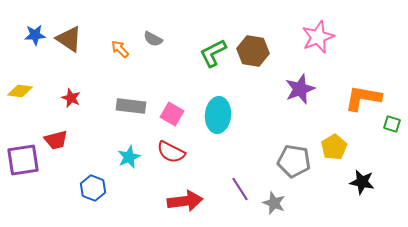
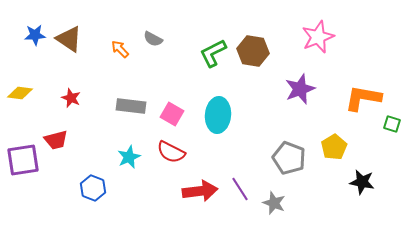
yellow diamond: moved 2 px down
gray pentagon: moved 5 px left, 3 px up; rotated 12 degrees clockwise
red arrow: moved 15 px right, 10 px up
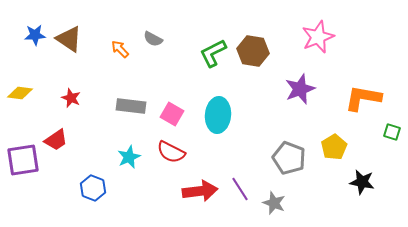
green square: moved 8 px down
red trapezoid: rotated 20 degrees counterclockwise
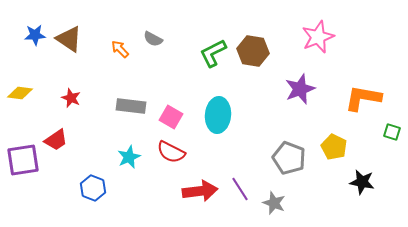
pink square: moved 1 px left, 3 px down
yellow pentagon: rotated 15 degrees counterclockwise
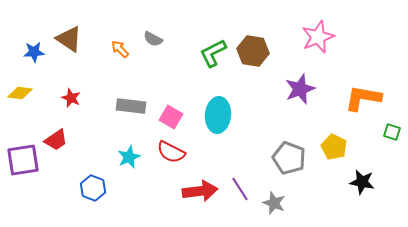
blue star: moved 1 px left, 17 px down
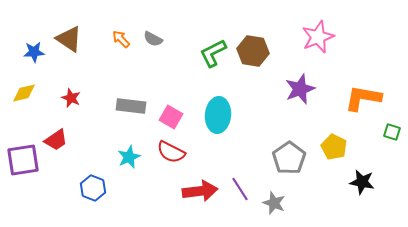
orange arrow: moved 1 px right, 10 px up
yellow diamond: moved 4 px right; rotated 20 degrees counterclockwise
gray pentagon: rotated 16 degrees clockwise
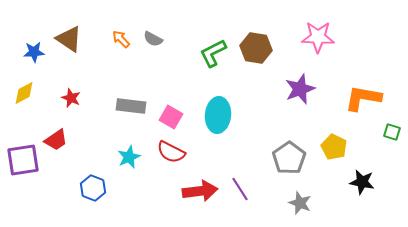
pink star: rotated 24 degrees clockwise
brown hexagon: moved 3 px right, 3 px up
yellow diamond: rotated 15 degrees counterclockwise
gray star: moved 26 px right
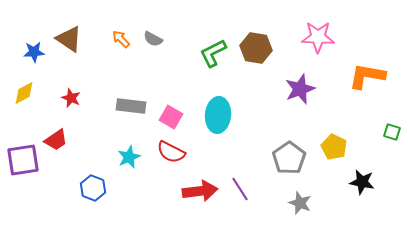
orange L-shape: moved 4 px right, 22 px up
